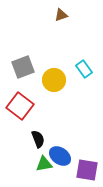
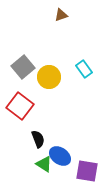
gray square: rotated 20 degrees counterclockwise
yellow circle: moved 5 px left, 3 px up
green triangle: rotated 42 degrees clockwise
purple square: moved 1 px down
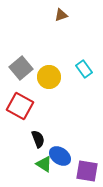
gray square: moved 2 px left, 1 px down
red square: rotated 8 degrees counterclockwise
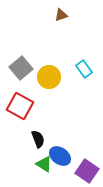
purple square: rotated 25 degrees clockwise
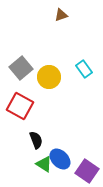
black semicircle: moved 2 px left, 1 px down
blue ellipse: moved 3 px down; rotated 10 degrees clockwise
